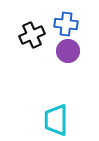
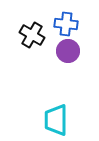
black cross: rotated 35 degrees counterclockwise
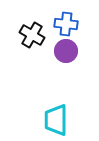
purple circle: moved 2 px left
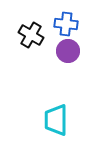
black cross: moved 1 px left
purple circle: moved 2 px right
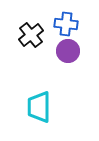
black cross: rotated 20 degrees clockwise
cyan trapezoid: moved 17 px left, 13 px up
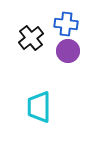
black cross: moved 3 px down
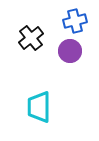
blue cross: moved 9 px right, 3 px up; rotated 20 degrees counterclockwise
purple circle: moved 2 px right
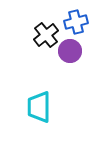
blue cross: moved 1 px right, 1 px down
black cross: moved 15 px right, 3 px up
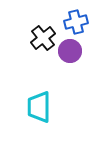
black cross: moved 3 px left, 3 px down
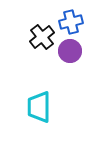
blue cross: moved 5 px left
black cross: moved 1 px left, 1 px up
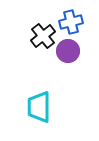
black cross: moved 1 px right, 1 px up
purple circle: moved 2 px left
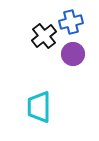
black cross: moved 1 px right
purple circle: moved 5 px right, 3 px down
